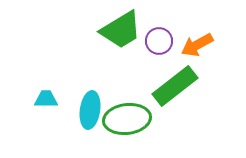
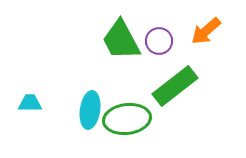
green trapezoid: moved 10 px down; rotated 93 degrees clockwise
orange arrow: moved 9 px right, 14 px up; rotated 12 degrees counterclockwise
cyan trapezoid: moved 16 px left, 4 px down
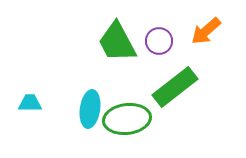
green trapezoid: moved 4 px left, 2 px down
green rectangle: moved 1 px down
cyan ellipse: moved 1 px up
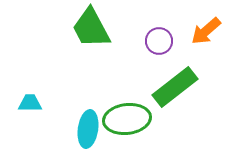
green trapezoid: moved 26 px left, 14 px up
cyan ellipse: moved 2 px left, 20 px down
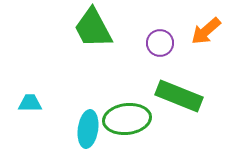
green trapezoid: moved 2 px right
purple circle: moved 1 px right, 2 px down
green rectangle: moved 4 px right, 9 px down; rotated 60 degrees clockwise
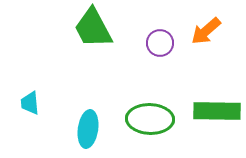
green rectangle: moved 38 px right, 15 px down; rotated 21 degrees counterclockwise
cyan trapezoid: rotated 95 degrees counterclockwise
green ellipse: moved 23 px right; rotated 9 degrees clockwise
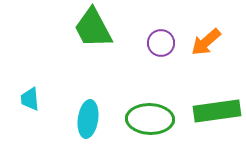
orange arrow: moved 11 px down
purple circle: moved 1 px right
cyan trapezoid: moved 4 px up
green rectangle: rotated 9 degrees counterclockwise
cyan ellipse: moved 10 px up
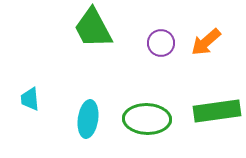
green ellipse: moved 3 px left
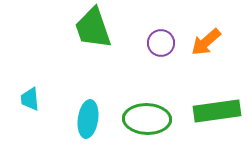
green trapezoid: rotated 9 degrees clockwise
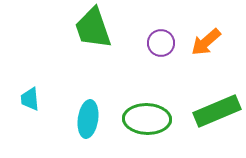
green rectangle: rotated 15 degrees counterclockwise
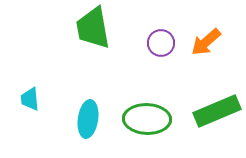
green trapezoid: rotated 9 degrees clockwise
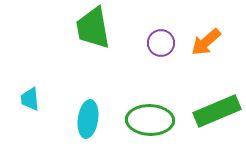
green ellipse: moved 3 px right, 1 px down
